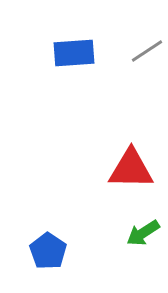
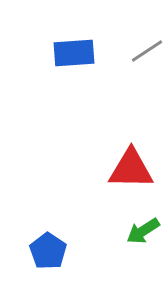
green arrow: moved 2 px up
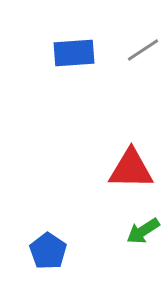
gray line: moved 4 px left, 1 px up
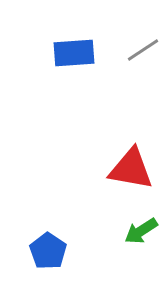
red triangle: rotated 9 degrees clockwise
green arrow: moved 2 px left
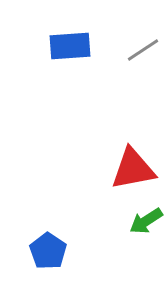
blue rectangle: moved 4 px left, 7 px up
red triangle: moved 2 px right; rotated 21 degrees counterclockwise
green arrow: moved 5 px right, 10 px up
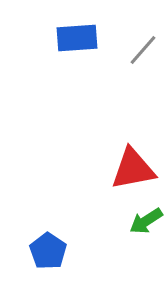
blue rectangle: moved 7 px right, 8 px up
gray line: rotated 16 degrees counterclockwise
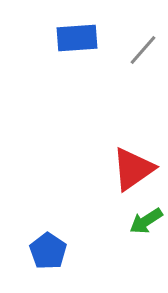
red triangle: rotated 24 degrees counterclockwise
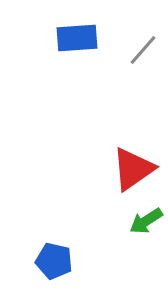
blue pentagon: moved 6 px right, 10 px down; rotated 21 degrees counterclockwise
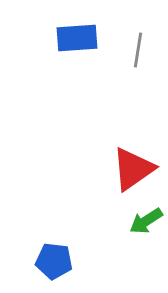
gray line: moved 5 px left; rotated 32 degrees counterclockwise
blue pentagon: rotated 6 degrees counterclockwise
